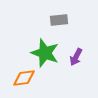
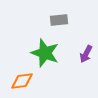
purple arrow: moved 10 px right, 3 px up
orange diamond: moved 2 px left, 3 px down
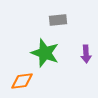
gray rectangle: moved 1 px left
purple arrow: rotated 30 degrees counterclockwise
